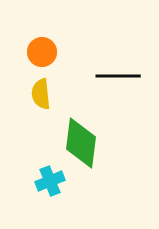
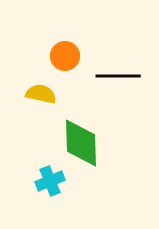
orange circle: moved 23 px right, 4 px down
yellow semicircle: rotated 108 degrees clockwise
green diamond: rotated 9 degrees counterclockwise
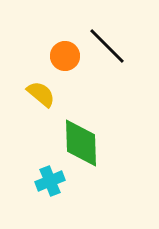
black line: moved 11 px left, 30 px up; rotated 45 degrees clockwise
yellow semicircle: rotated 28 degrees clockwise
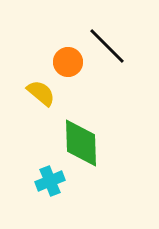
orange circle: moved 3 px right, 6 px down
yellow semicircle: moved 1 px up
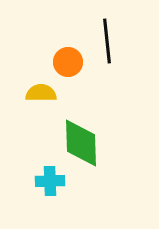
black line: moved 5 px up; rotated 39 degrees clockwise
yellow semicircle: rotated 40 degrees counterclockwise
cyan cross: rotated 20 degrees clockwise
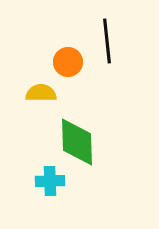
green diamond: moved 4 px left, 1 px up
